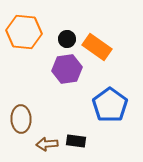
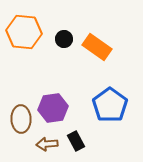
black circle: moved 3 px left
purple hexagon: moved 14 px left, 39 px down
black rectangle: rotated 54 degrees clockwise
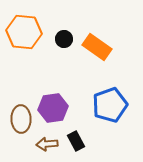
blue pentagon: rotated 16 degrees clockwise
